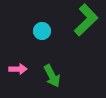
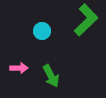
pink arrow: moved 1 px right, 1 px up
green arrow: moved 1 px left
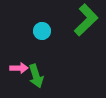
green arrow: moved 15 px left; rotated 10 degrees clockwise
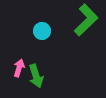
pink arrow: rotated 72 degrees counterclockwise
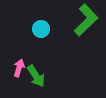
cyan circle: moved 1 px left, 2 px up
green arrow: rotated 15 degrees counterclockwise
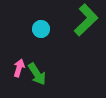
green arrow: moved 1 px right, 2 px up
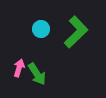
green L-shape: moved 10 px left, 12 px down
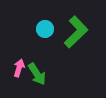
cyan circle: moved 4 px right
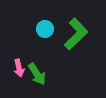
green L-shape: moved 2 px down
pink arrow: rotated 150 degrees clockwise
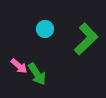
green L-shape: moved 10 px right, 5 px down
pink arrow: moved 2 px up; rotated 36 degrees counterclockwise
